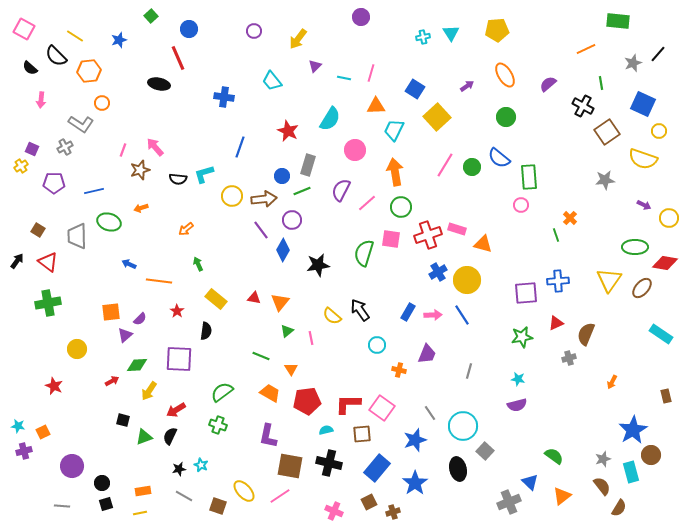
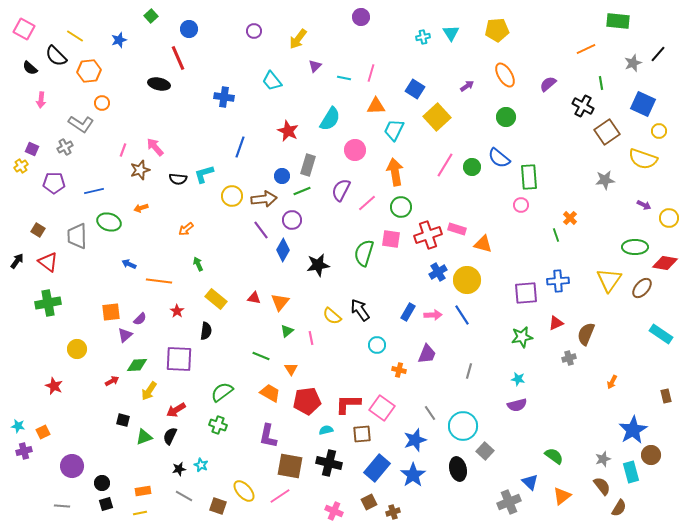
blue star at (415, 483): moved 2 px left, 8 px up
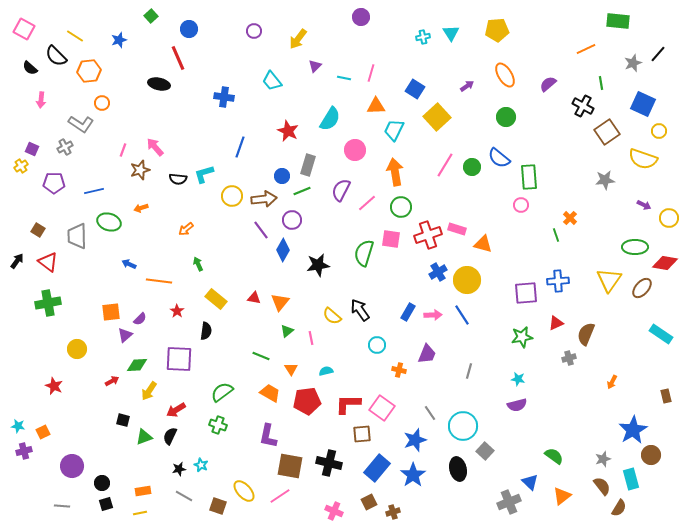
cyan semicircle at (326, 430): moved 59 px up
cyan rectangle at (631, 472): moved 7 px down
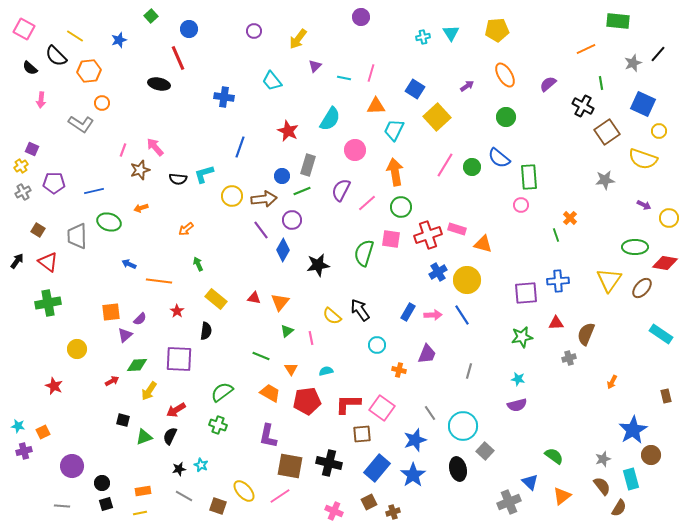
gray cross at (65, 147): moved 42 px left, 45 px down
red triangle at (556, 323): rotated 21 degrees clockwise
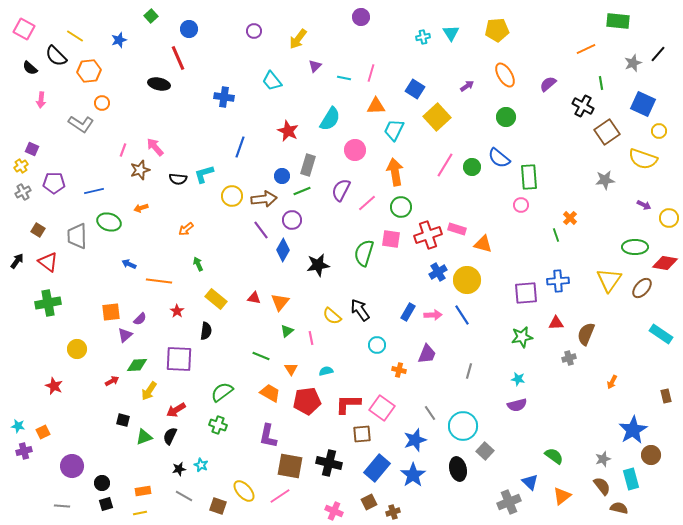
brown semicircle at (619, 508): rotated 108 degrees counterclockwise
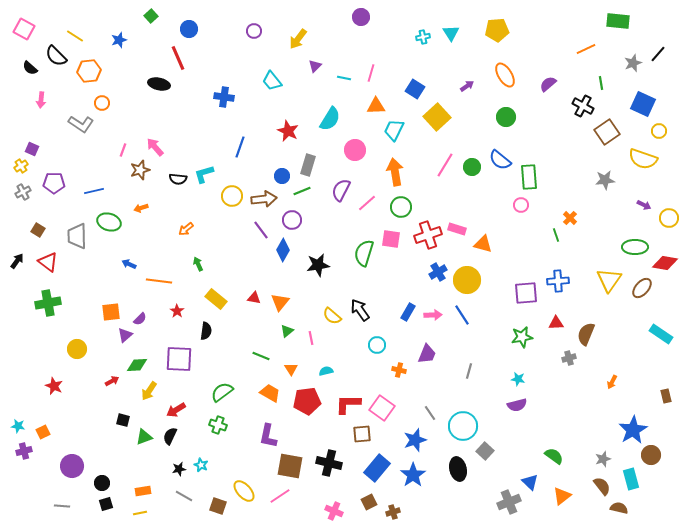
blue semicircle at (499, 158): moved 1 px right, 2 px down
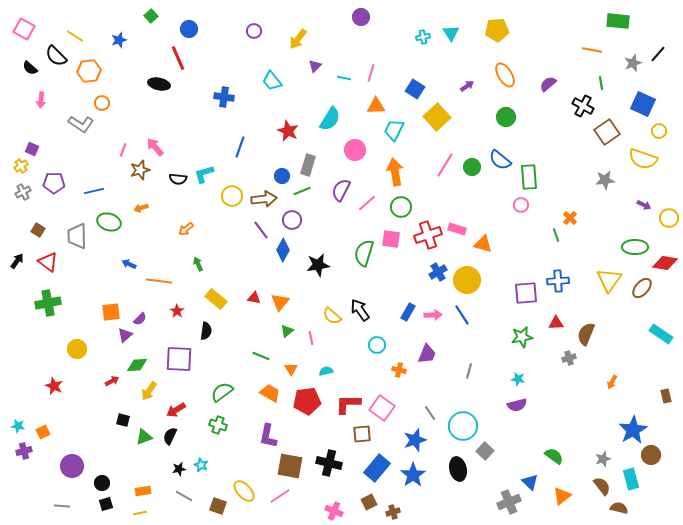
orange line at (586, 49): moved 6 px right, 1 px down; rotated 36 degrees clockwise
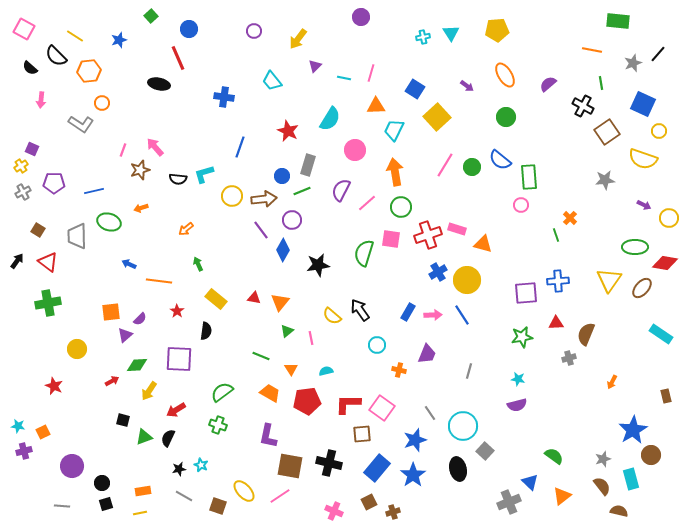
purple arrow at (467, 86): rotated 72 degrees clockwise
black semicircle at (170, 436): moved 2 px left, 2 px down
brown semicircle at (619, 508): moved 3 px down
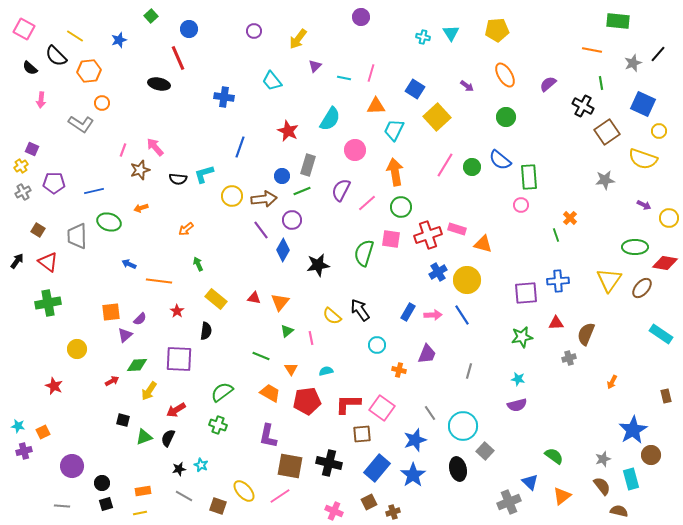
cyan cross at (423, 37): rotated 24 degrees clockwise
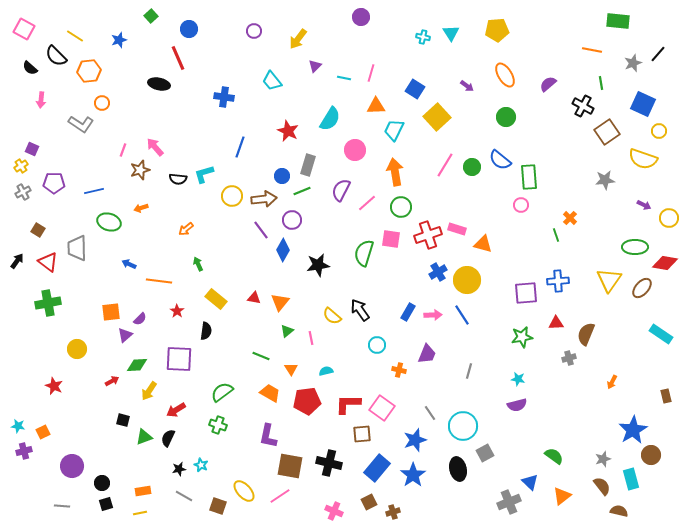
gray trapezoid at (77, 236): moved 12 px down
gray square at (485, 451): moved 2 px down; rotated 18 degrees clockwise
